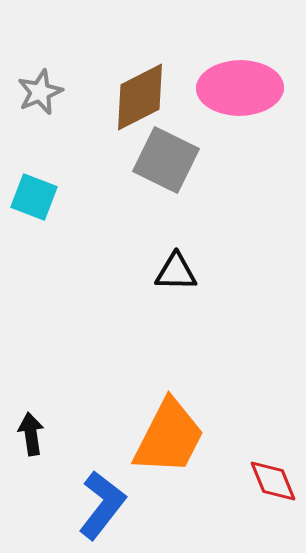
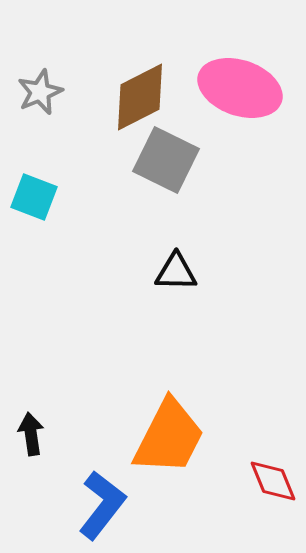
pink ellipse: rotated 20 degrees clockwise
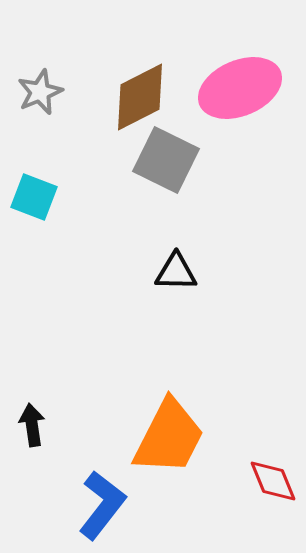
pink ellipse: rotated 42 degrees counterclockwise
black arrow: moved 1 px right, 9 px up
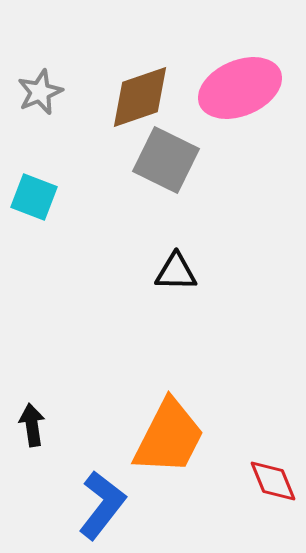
brown diamond: rotated 8 degrees clockwise
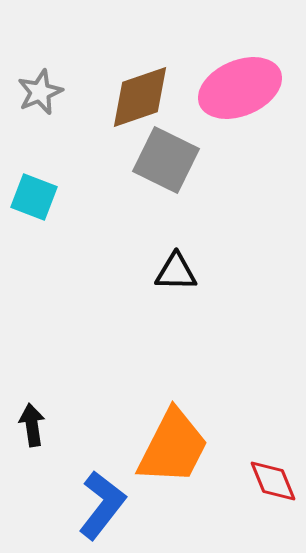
orange trapezoid: moved 4 px right, 10 px down
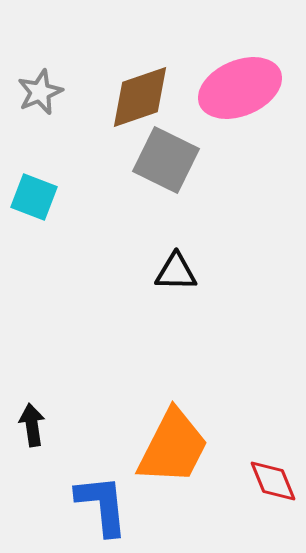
blue L-shape: rotated 44 degrees counterclockwise
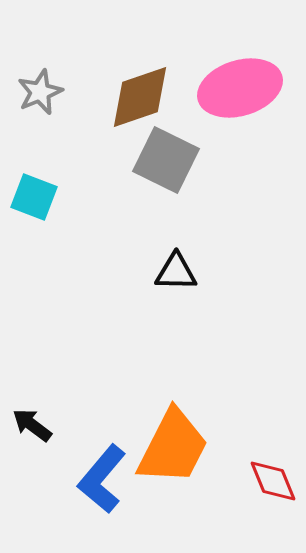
pink ellipse: rotated 6 degrees clockwise
black arrow: rotated 45 degrees counterclockwise
blue L-shape: moved 26 px up; rotated 134 degrees counterclockwise
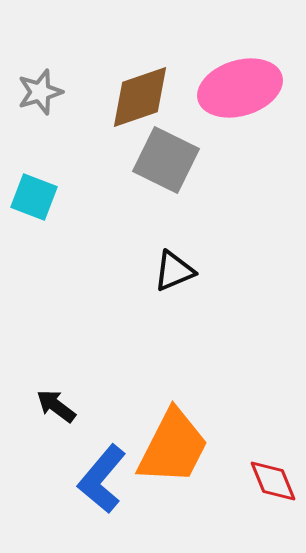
gray star: rotated 6 degrees clockwise
black triangle: moved 2 px left, 1 px up; rotated 24 degrees counterclockwise
black arrow: moved 24 px right, 19 px up
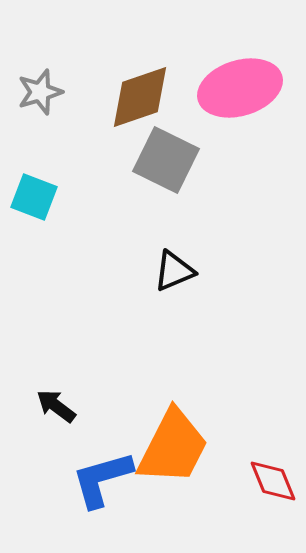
blue L-shape: rotated 34 degrees clockwise
